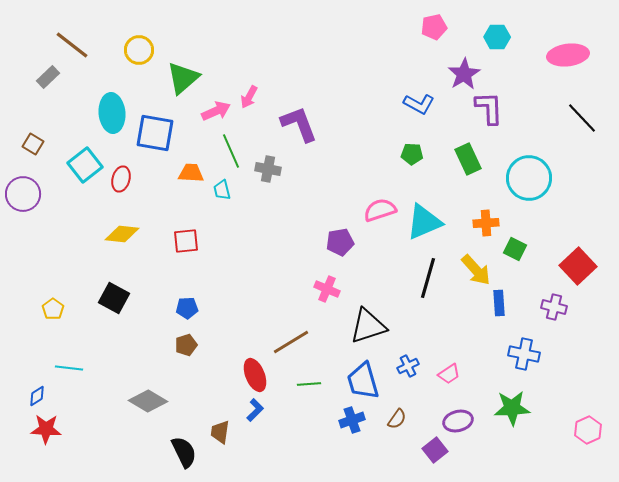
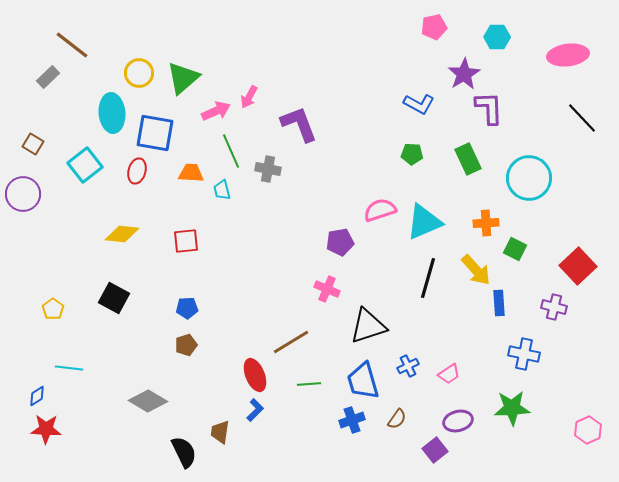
yellow circle at (139, 50): moved 23 px down
red ellipse at (121, 179): moved 16 px right, 8 px up
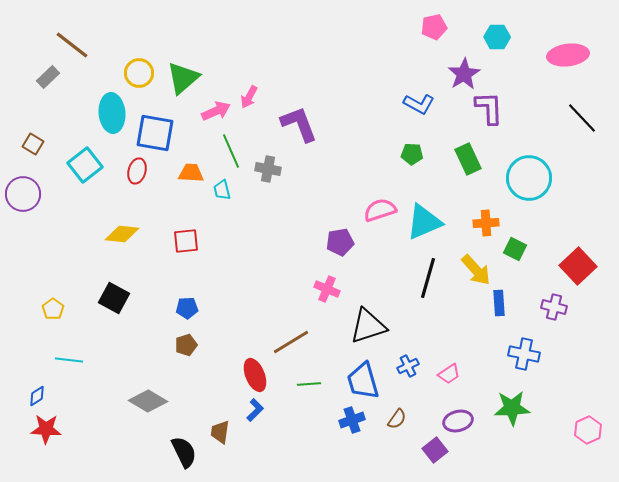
cyan line at (69, 368): moved 8 px up
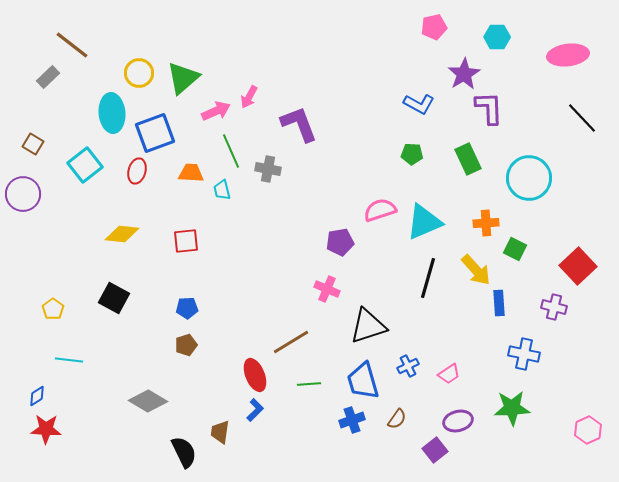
blue square at (155, 133): rotated 30 degrees counterclockwise
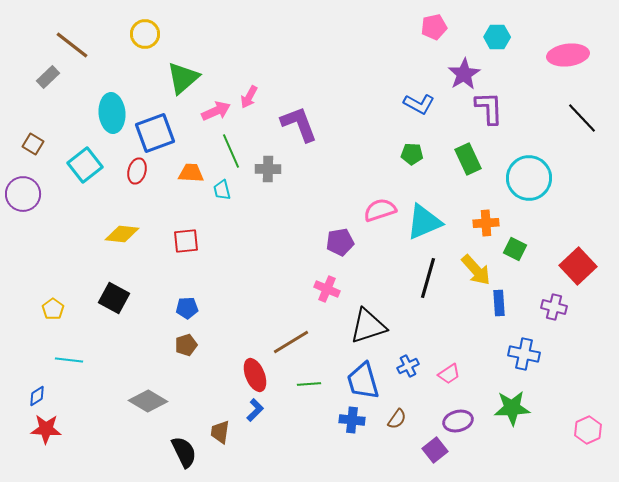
yellow circle at (139, 73): moved 6 px right, 39 px up
gray cross at (268, 169): rotated 10 degrees counterclockwise
blue cross at (352, 420): rotated 25 degrees clockwise
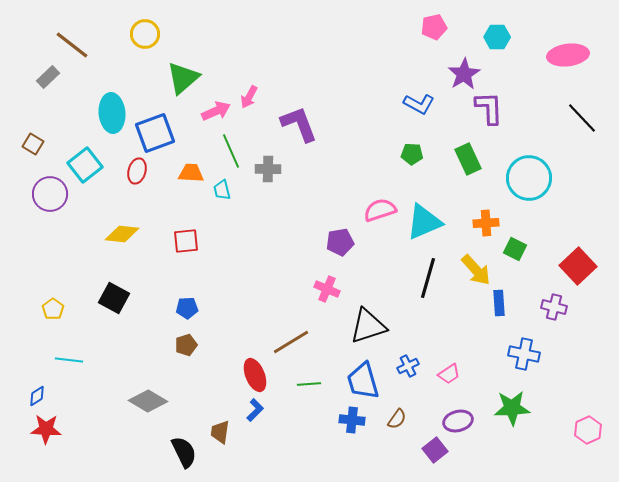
purple circle at (23, 194): moved 27 px right
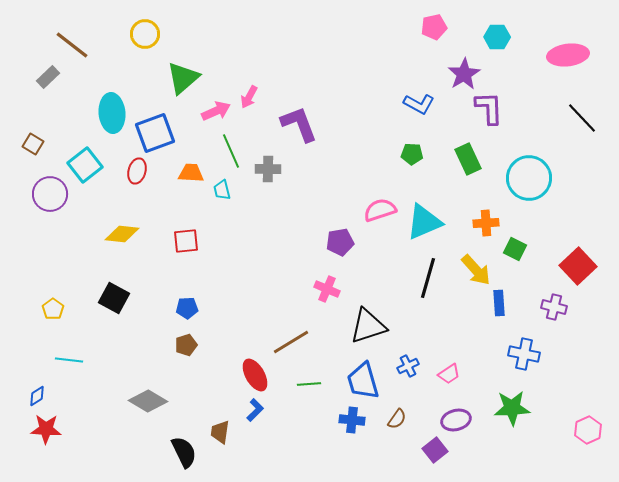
red ellipse at (255, 375): rotated 8 degrees counterclockwise
purple ellipse at (458, 421): moved 2 px left, 1 px up
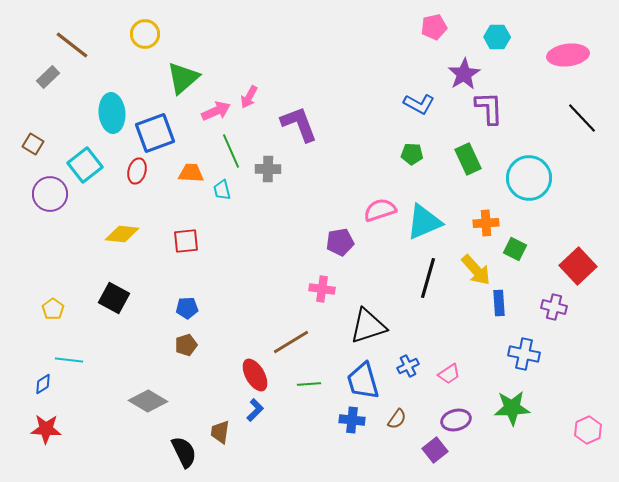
pink cross at (327, 289): moved 5 px left; rotated 15 degrees counterclockwise
blue diamond at (37, 396): moved 6 px right, 12 px up
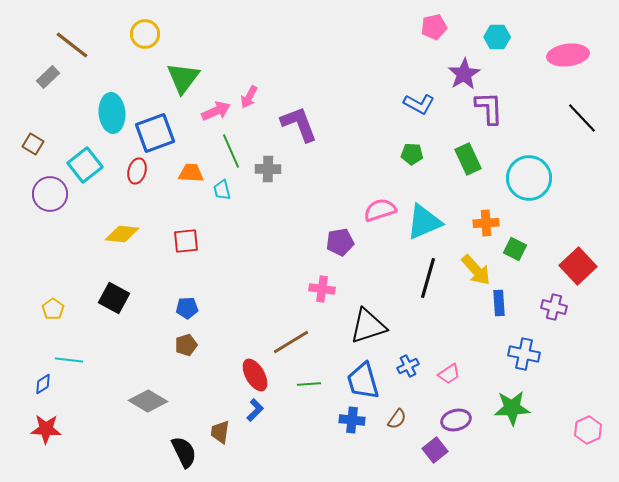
green triangle at (183, 78): rotated 12 degrees counterclockwise
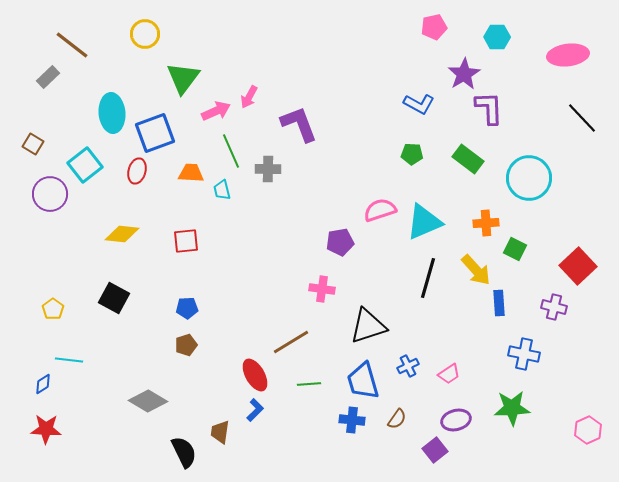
green rectangle at (468, 159): rotated 28 degrees counterclockwise
